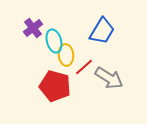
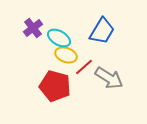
cyan ellipse: moved 5 px right, 3 px up; rotated 45 degrees counterclockwise
yellow ellipse: rotated 65 degrees counterclockwise
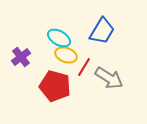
purple cross: moved 12 px left, 29 px down
red line: rotated 18 degrees counterclockwise
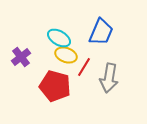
blue trapezoid: moved 1 px left, 1 px down; rotated 8 degrees counterclockwise
gray arrow: rotated 68 degrees clockwise
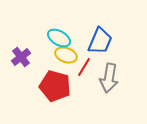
blue trapezoid: moved 1 px left, 9 px down
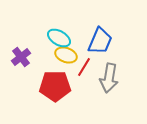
red pentagon: rotated 16 degrees counterclockwise
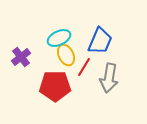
cyan ellipse: rotated 55 degrees counterclockwise
yellow ellipse: rotated 45 degrees clockwise
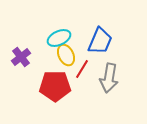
red line: moved 2 px left, 2 px down
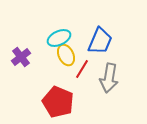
red pentagon: moved 3 px right, 16 px down; rotated 24 degrees clockwise
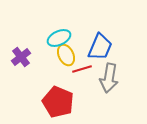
blue trapezoid: moved 6 px down
red line: rotated 42 degrees clockwise
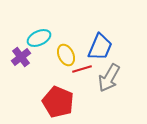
cyan ellipse: moved 20 px left
gray arrow: rotated 20 degrees clockwise
